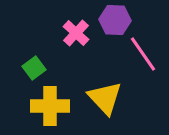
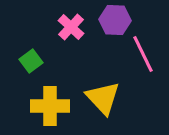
pink cross: moved 5 px left, 6 px up
pink line: rotated 9 degrees clockwise
green square: moved 3 px left, 7 px up
yellow triangle: moved 2 px left
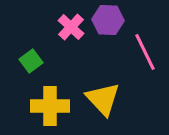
purple hexagon: moved 7 px left
pink line: moved 2 px right, 2 px up
yellow triangle: moved 1 px down
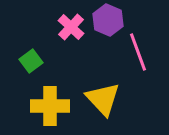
purple hexagon: rotated 20 degrees clockwise
pink line: moved 7 px left; rotated 6 degrees clockwise
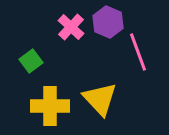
purple hexagon: moved 2 px down
yellow triangle: moved 3 px left
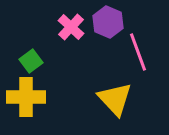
yellow triangle: moved 15 px right
yellow cross: moved 24 px left, 9 px up
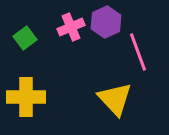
purple hexagon: moved 2 px left; rotated 12 degrees clockwise
pink cross: rotated 24 degrees clockwise
green square: moved 6 px left, 23 px up
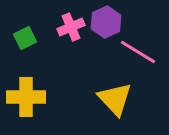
green square: rotated 10 degrees clockwise
pink line: rotated 39 degrees counterclockwise
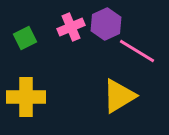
purple hexagon: moved 2 px down
pink line: moved 1 px left, 1 px up
yellow triangle: moved 4 px right, 3 px up; rotated 42 degrees clockwise
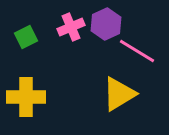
green square: moved 1 px right, 1 px up
yellow triangle: moved 2 px up
